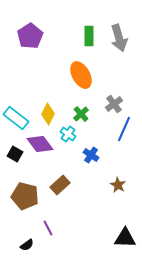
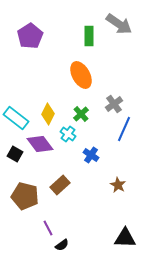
gray arrow: moved 14 px up; rotated 40 degrees counterclockwise
black semicircle: moved 35 px right
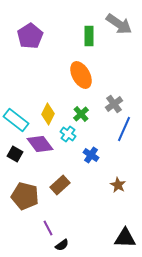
cyan rectangle: moved 2 px down
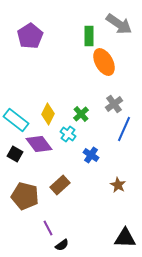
orange ellipse: moved 23 px right, 13 px up
purple diamond: moved 1 px left
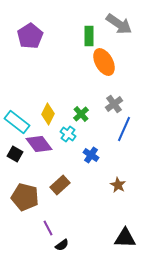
cyan rectangle: moved 1 px right, 2 px down
brown pentagon: moved 1 px down
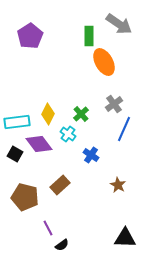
cyan rectangle: rotated 45 degrees counterclockwise
